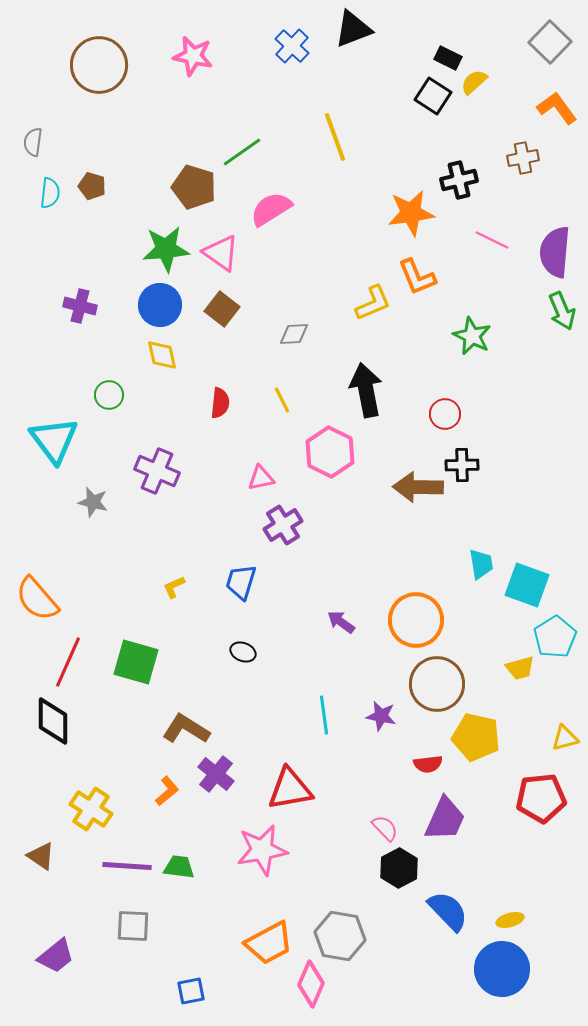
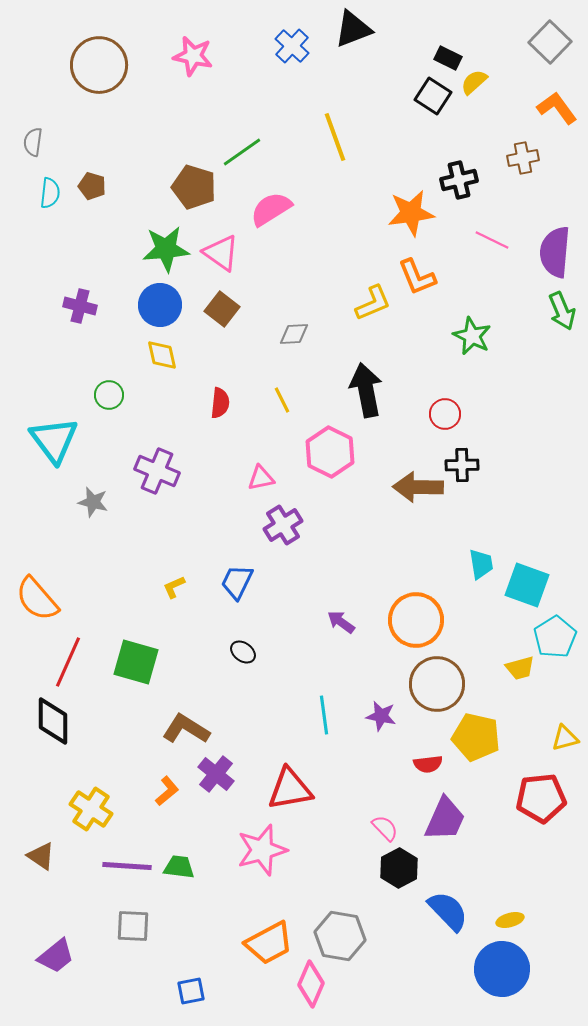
blue trapezoid at (241, 582): moved 4 px left; rotated 9 degrees clockwise
black ellipse at (243, 652): rotated 15 degrees clockwise
pink star at (262, 850): rotated 6 degrees counterclockwise
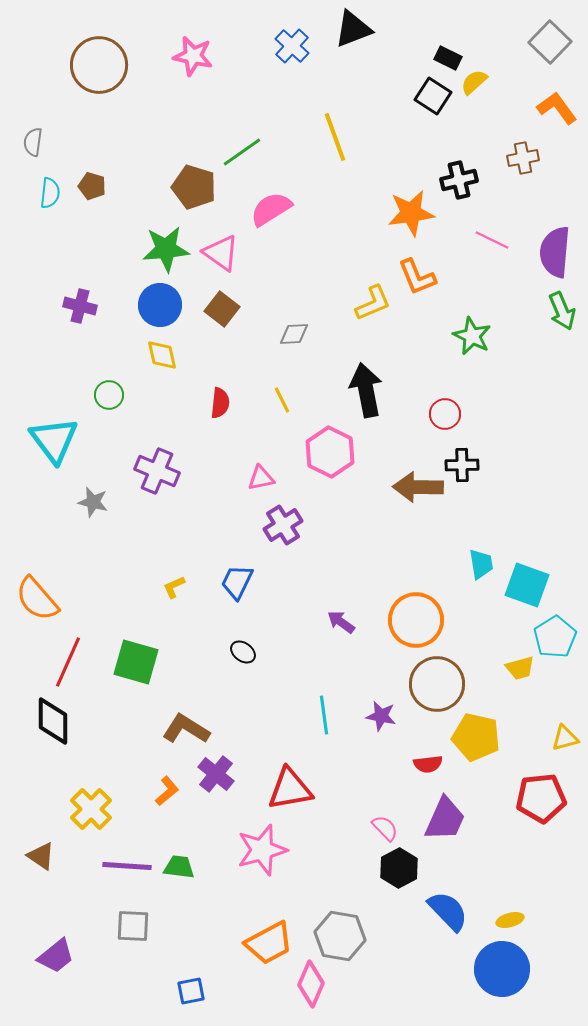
yellow cross at (91, 809): rotated 12 degrees clockwise
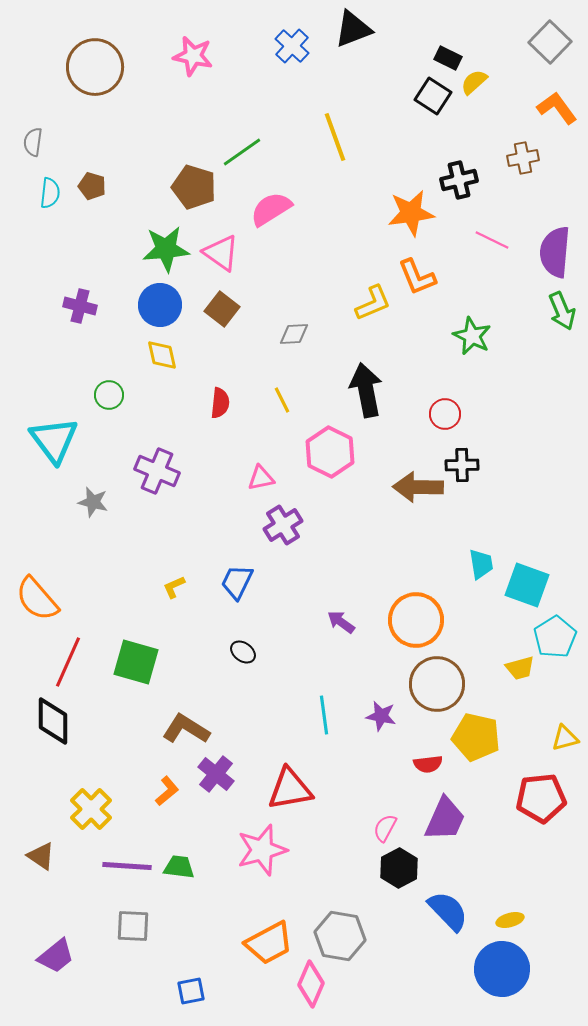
brown circle at (99, 65): moved 4 px left, 2 px down
pink semicircle at (385, 828): rotated 108 degrees counterclockwise
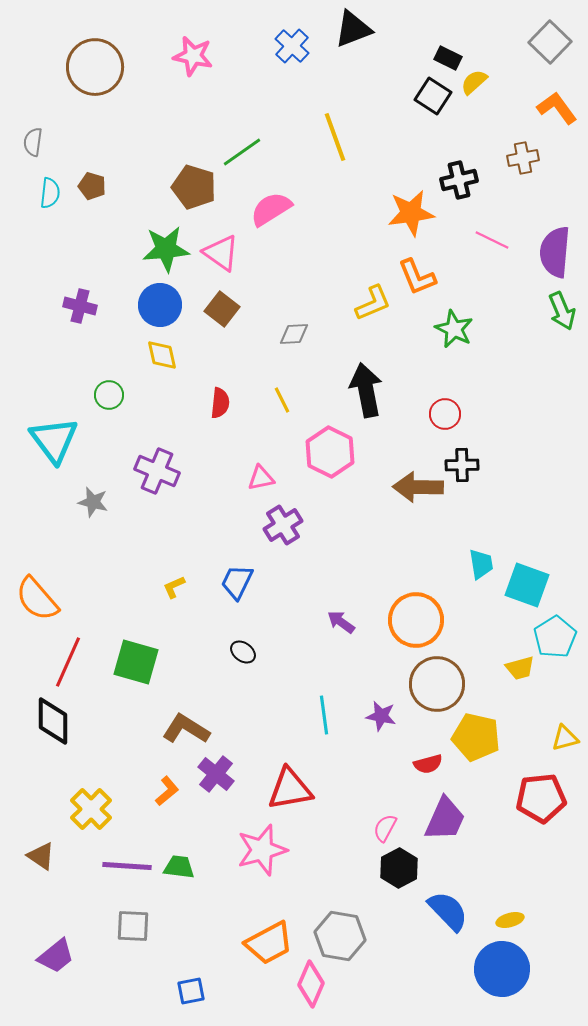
green star at (472, 336): moved 18 px left, 7 px up
red semicircle at (428, 764): rotated 8 degrees counterclockwise
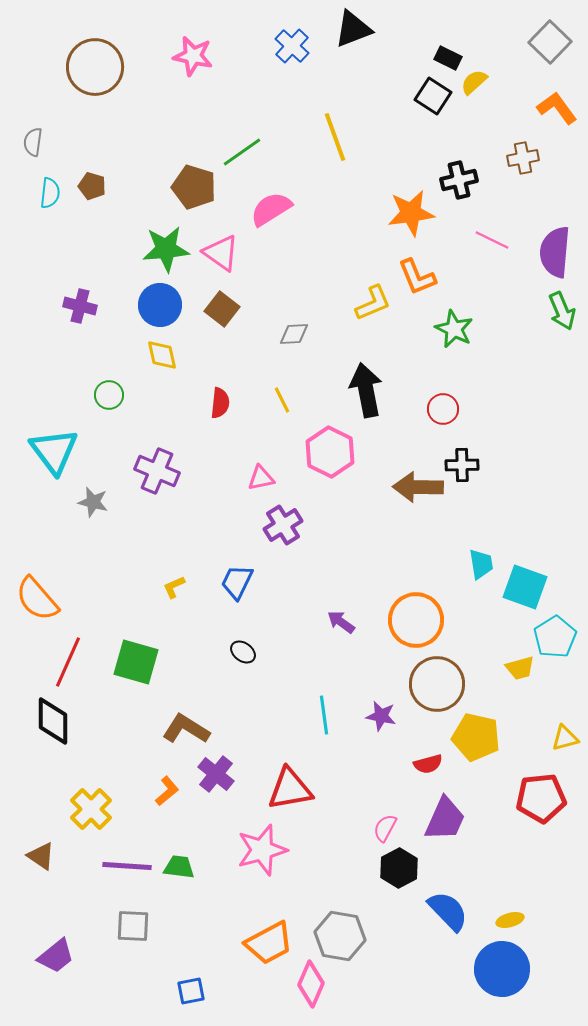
red circle at (445, 414): moved 2 px left, 5 px up
cyan triangle at (54, 440): moved 11 px down
cyan square at (527, 585): moved 2 px left, 2 px down
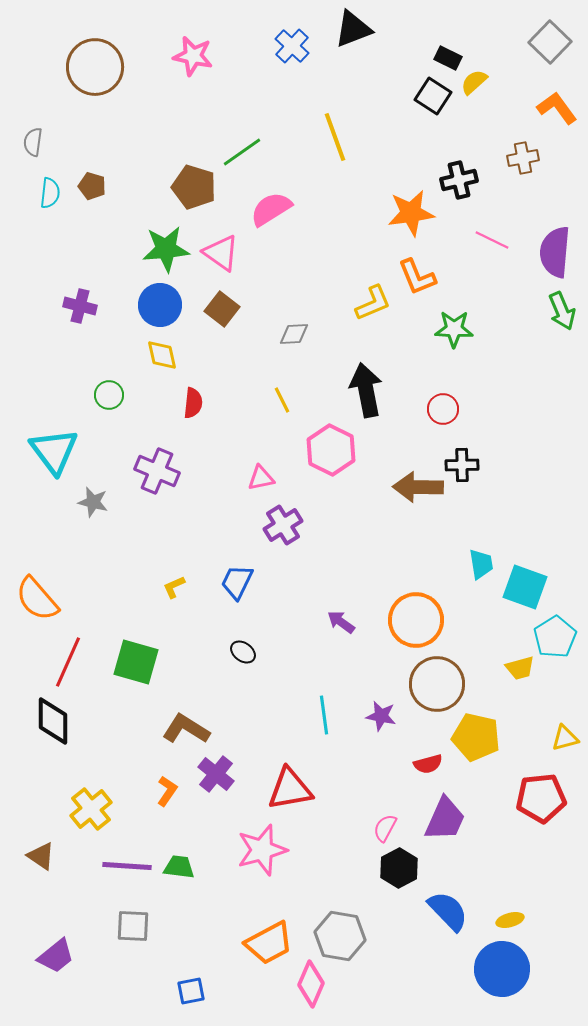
green star at (454, 329): rotated 24 degrees counterclockwise
red semicircle at (220, 403): moved 27 px left
pink hexagon at (330, 452): moved 1 px right, 2 px up
orange L-shape at (167, 791): rotated 16 degrees counterclockwise
yellow cross at (91, 809): rotated 6 degrees clockwise
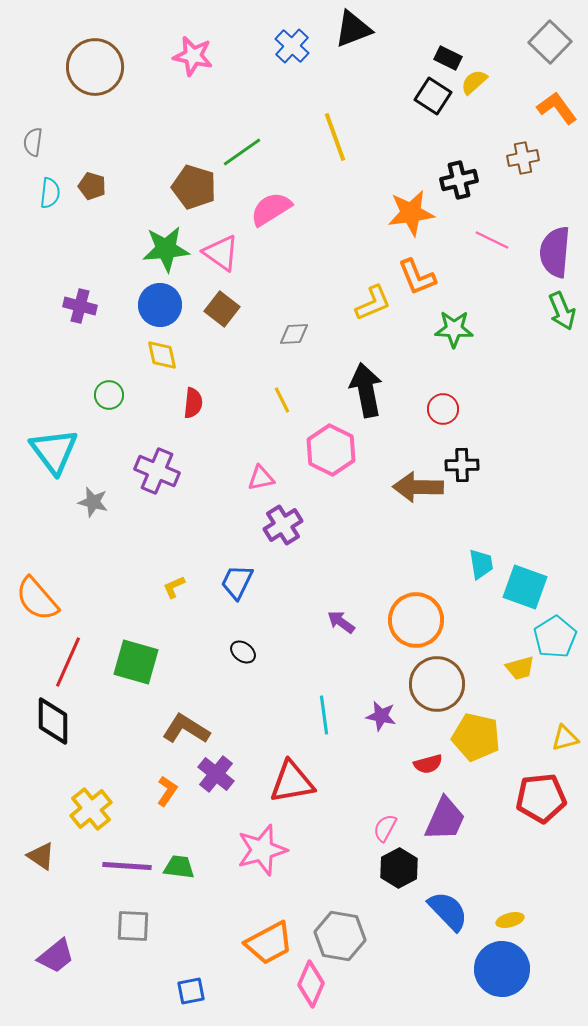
red triangle at (290, 789): moved 2 px right, 7 px up
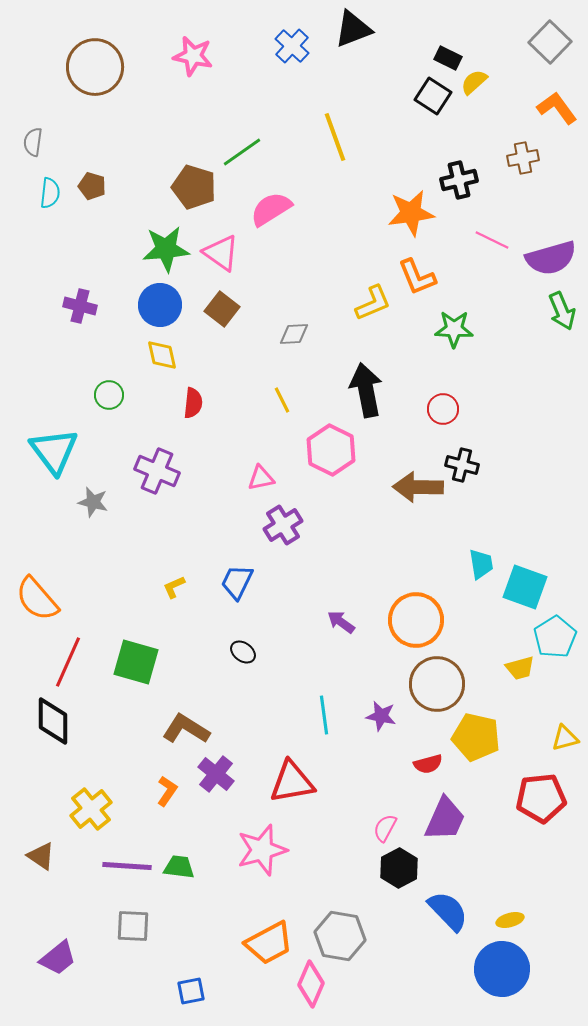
purple semicircle at (555, 252): moved 4 px left, 6 px down; rotated 111 degrees counterclockwise
black cross at (462, 465): rotated 16 degrees clockwise
purple trapezoid at (56, 956): moved 2 px right, 2 px down
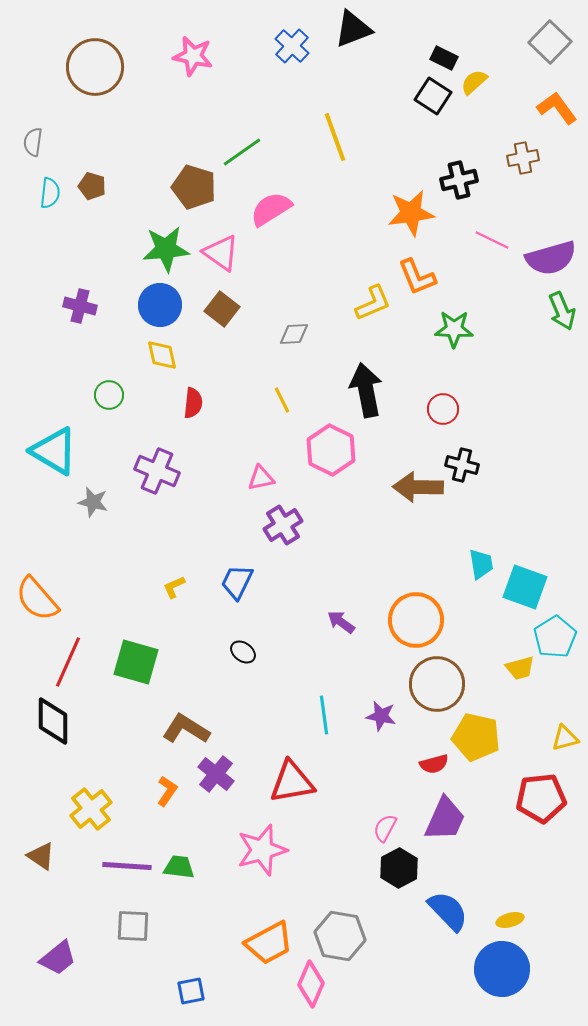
black rectangle at (448, 58): moved 4 px left
cyan triangle at (54, 451): rotated 22 degrees counterclockwise
red semicircle at (428, 764): moved 6 px right
